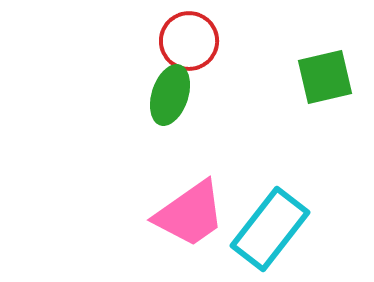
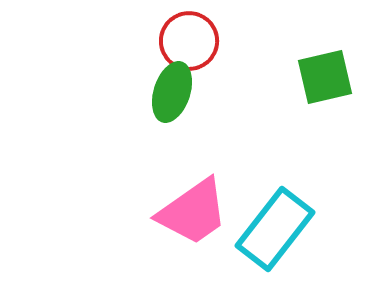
green ellipse: moved 2 px right, 3 px up
pink trapezoid: moved 3 px right, 2 px up
cyan rectangle: moved 5 px right
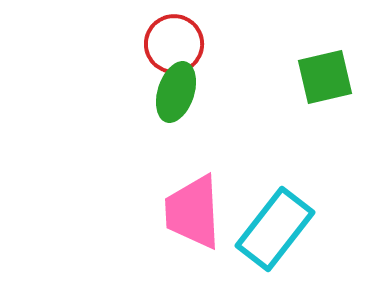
red circle: moved 15 px left, 3 px down
green ellipse: moved 4 px right
pink trapezoid: rotated 122 degrees clockwise
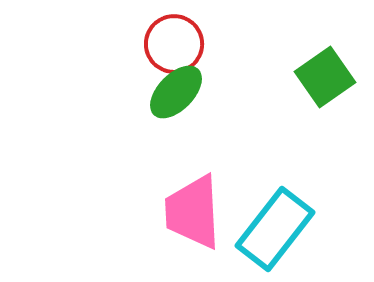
green square: rotated 22 degrees counterclockwise
green ellipse: rotated 26 degrees clockwise
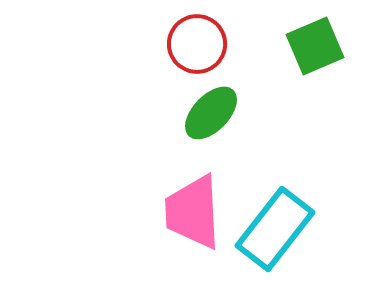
red circle: moved 23 px right
green square: moved 10 px left, 31 px up; rotated 12 degrees clockwise
green ellipse: moved 35 px right, 21 px down
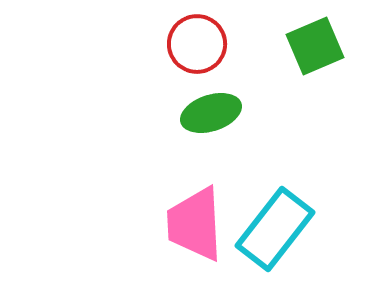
green ellipse: rotated 28 degrees clockwise
pink trapezoid: moved 2 px right, 12 px down
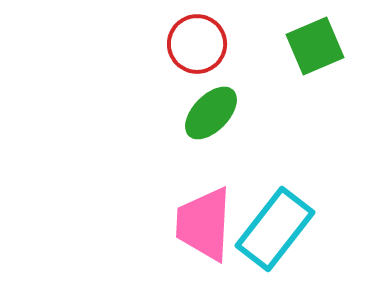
green ellipse: rotated 28 degrees counterclockwise
pink trapezoid: moved 9 px right; rotated 6 degrees clockwise
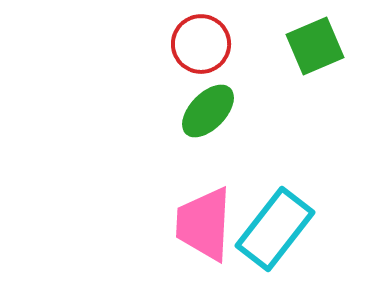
red circle: moved 4 px right
green ellipse: moved 3 px left, 2 px up
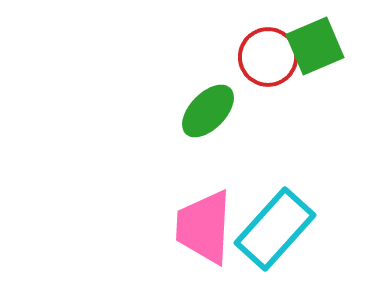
red circle: moved 67 px right, 13 px down
pink trapezoid: moved 3 px down
cyan rectangle: rotated 4 degrees clockwise
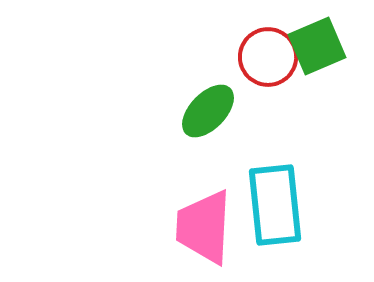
green square: moved 2 px right
cyan rectangle: moved 24 px up; rotated 48 degrees counterclockwise
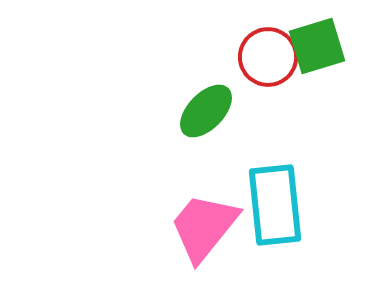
green square: rotated 6 degrees clockwise
green ellipse: moved 2 px left
pink trapezoid: rotated 36 degrees clockwise
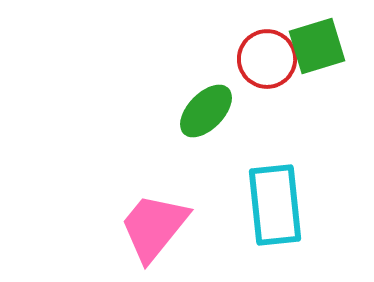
red circle: moved 1 px left, 2 px down
pink trapezoid: moved 50 px left
